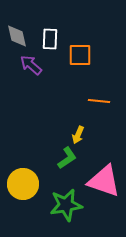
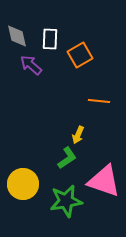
orange square: rotated 30 degrees counterclockwise
green star: moved 4 px up
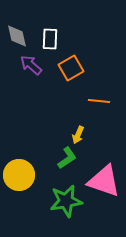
orange square: moved 9 px left, 13 px down
yellow circle: moved 4 px left, 9 px up
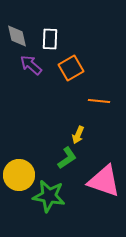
green star: moved 17 px left, 5 px up; rotated 20 degrees clockwise
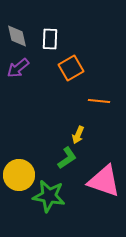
purple arrow: moved 13 px left, 3 px down; rotated 80 degrees counterclockwise
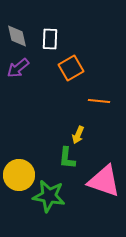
green L-shape: rotated 130 degrees clockwise
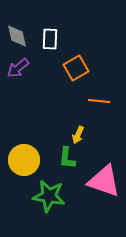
orange square: moved 5 px right
yellow circle: moved 5 px right, 15 px up
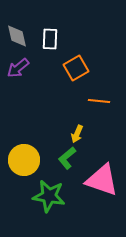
yellow arrow: moved 1 px left, 1 px up
green L-shape: rotated 45 degrees clockwise
pink triangle: moved 2 px left, 1 px up
